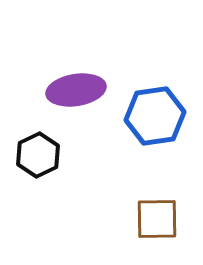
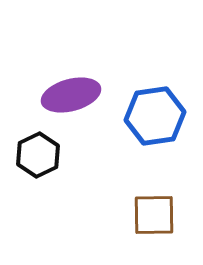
purple ellipse: moved 5 px left, 5 px down; rotated 6 degrees counterclockwise
brown square: moved 3 px left, 4 px up
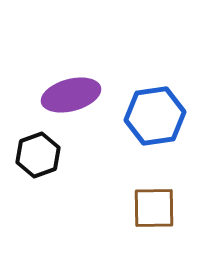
black hexagon: rotated 6 degrees clockwise
brown square: moved 7 px up
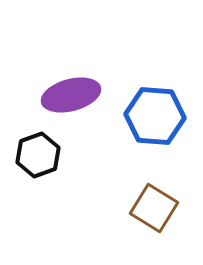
blue hexagon: rotated 12 degrees clockwise
brown square: rotated 33 degrees clockwise
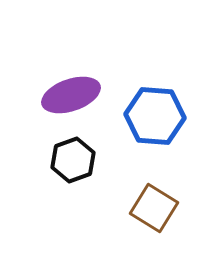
purple ellipse: rotated 4 degrees counterclockwise
black hexagon: moved 35 px right, 5 px down
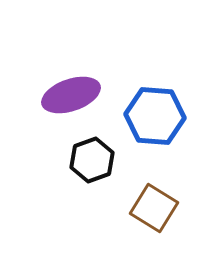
black hexagon: moved 19 px right
